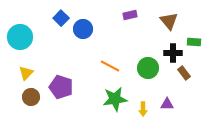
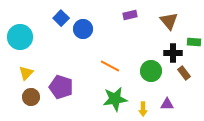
green circle: moved 3 px right, 3 px down
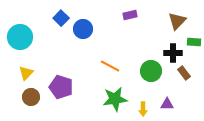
brown triangle: moved 8 px right; rotated 24 degrees clockwise
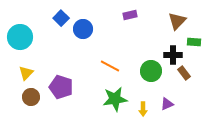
black cross: moved 2 px down
purple triangle: rotated 24 degrees counterclockwise
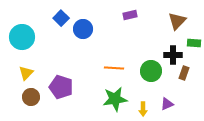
cyan circle: moved 2 px right
green rectangle: moved 1 px down
orange line: moved 4 px right, 2 px down; rotated 24 degrees counterclockwise
brown rectangle: rotated 56 degrees clockwise
